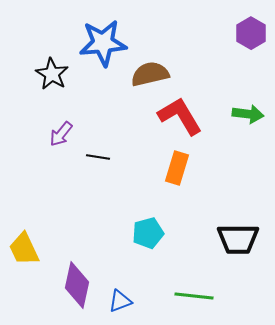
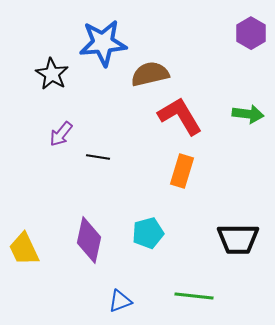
orange rectangle: moved 5 px right, 3 px down
purple diamond: moved 12 px right, 45 px up
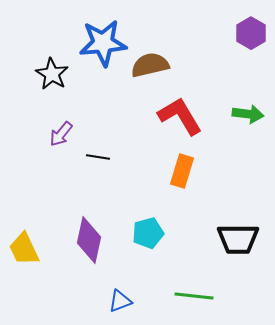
brown semicircle: moved 9 px up
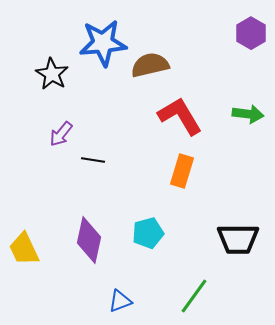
black line: moved 5 px left, 3 px down
green line: rotated 60 degrees counterclockwise
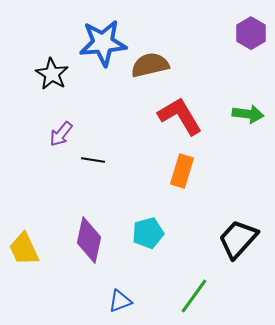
black trapezoid: rotated 132 degrees clockwise
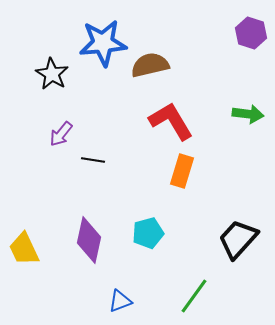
purple hexagon: rotated 12 degrees counterclockwise
red L-shape: moved 9 px left, 5 px down
